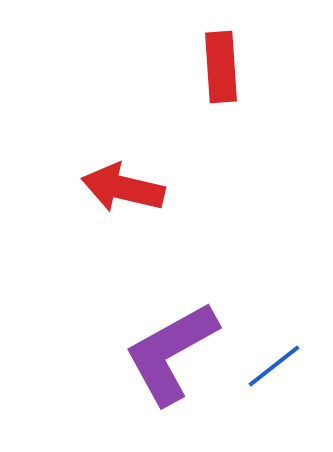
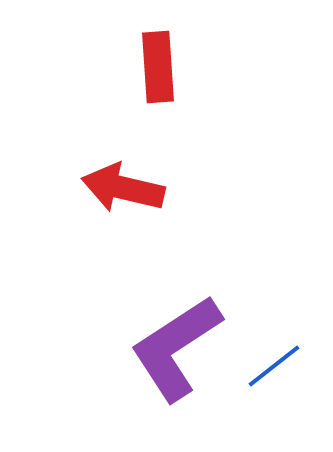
red rectangle: moved 63 px left
purple L-shape: moved 5 px right, 5 px up; rotated 4 degrees counterclockwise
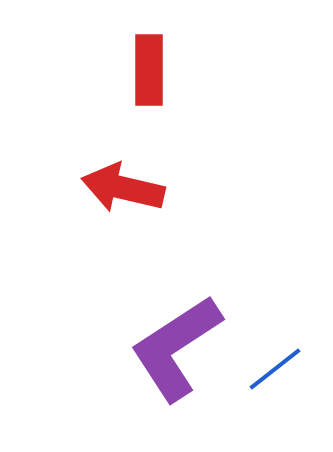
red rectangle: moved 9 px left, 3 px down; rotated 4 degrees clockwise
blue line: moved 1 px right, 3 px down
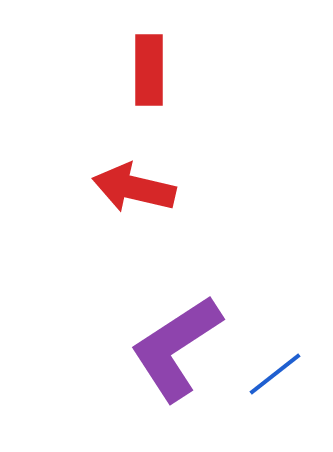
red arrow: moved 11 px right
blue line: moved 5 px down
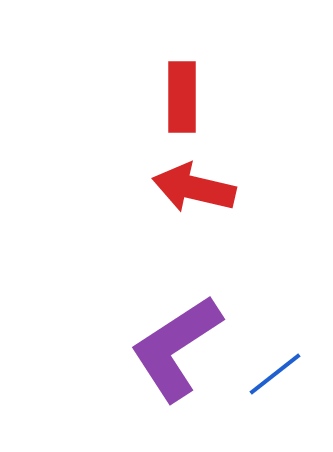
red rectangle: moved 33 px right, 27 px down
red arrow: moved 60 px right
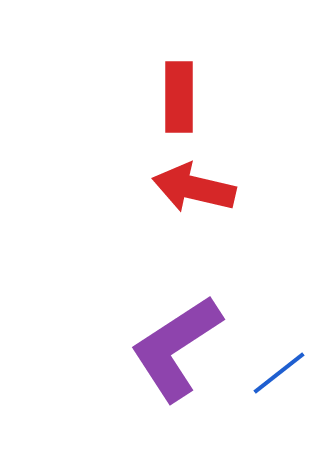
red rectangle: moved 3 px left
blue line: moved 4 px right, 1 px up
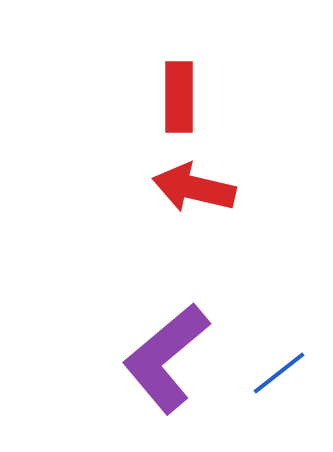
purple L-shape: moved 10 px left, 10 px down; rotated 7 degrees counterclockwise
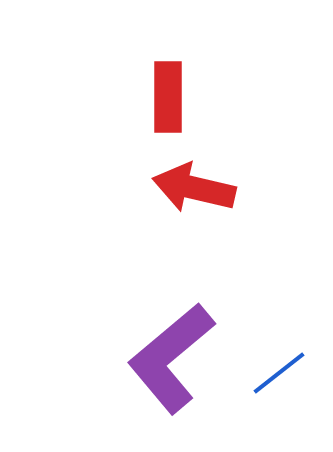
red rectangle: moved 11 px left
purple L-shape: moved 5 px right
